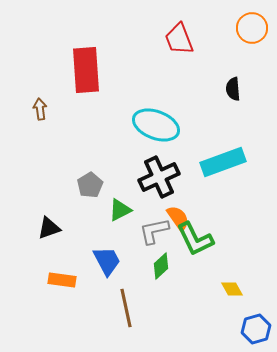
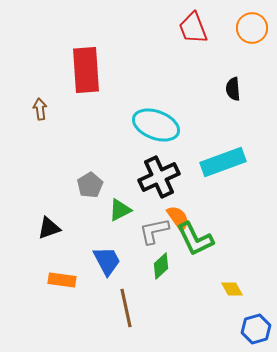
red trapezoid: moved 14 px right, 11 px up
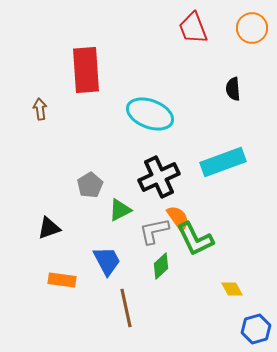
cyan ellipse: moved 6 px left, 11 px up
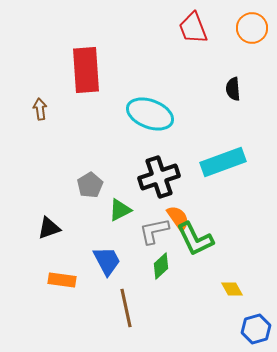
black cross: rotated 6 degrees clockwise
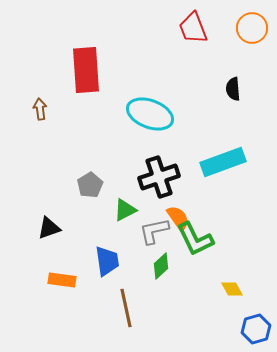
green triangle: moved 5 px right
blue trapezoid: rotated 20 degrees clockwise
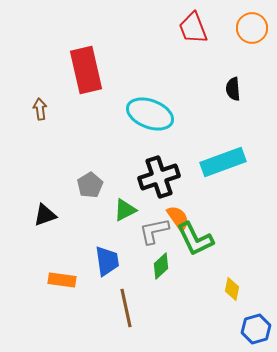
red rectangle: rotated 9 degrees counterclockwise
black triangle: moved 4 px left, 13 px up
yellow diamond: rotated 40 degrees clockwise
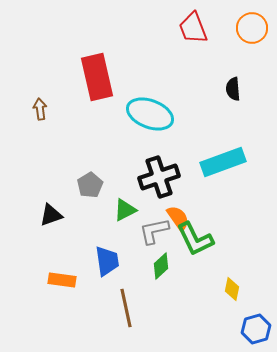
red rectangle: moved 11 px right, 7 px down
black triangle: moved 6 px right
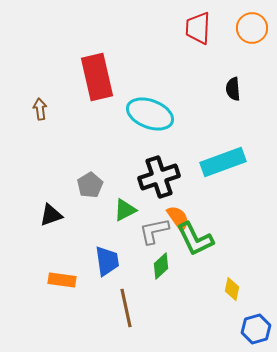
red trapezoid: moved 5 px right; rotated 24 degrees clockwise
